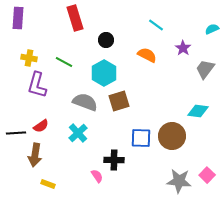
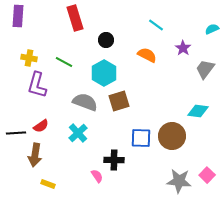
purple rectangle: moved 2 px up
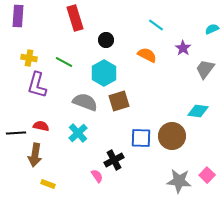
red semicircle: rotated 133 degrees counterclockwise
black cross: rotated 30 degrees counterclockwise
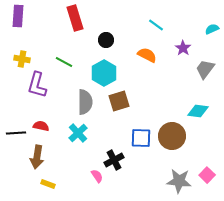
yellow cross: moved 7 px left, 1 px down
gray semicircle: rotated 70 degrees clockwise
brown arrow: moved 2 px right, 2 px down
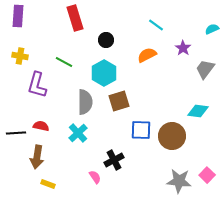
orange semicircle: rotated 54 degrees counterclockwise
yellow cross: moved 2 px left, 3 px up
blue square: moved 8 px up
pink semicircle: moved 2 px left, 1 px down
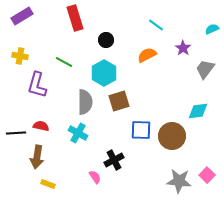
purple rectangle: moved 4 px right; rotated 55 degrees clockwise
cyan diamond: rotated 15 degrees counterclockwise
cyan cross: rotated 18 degrees counterclockwise
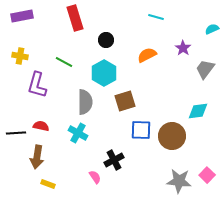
purple rectangle: rotated 20 degrees clockwise
cyan line: moved 8 px up; rotated 21 degrees counterclockwise
brown square: moved 6 px right
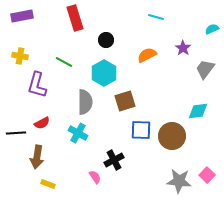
red semicircle: moved 1 px right, 3 px up; rotated 140 degrees clockwise
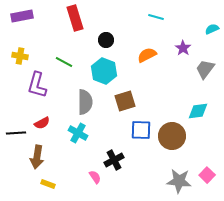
cyan hexagon: moved 2 px up; rotated 10 degrees counterclockwise
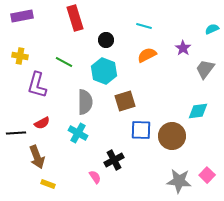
cyan line: moved 12 px left, 9 px down
brown arrow: rotated 30 degrees counterclockwise
